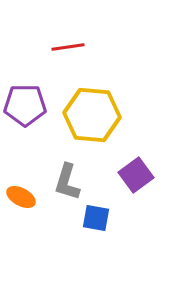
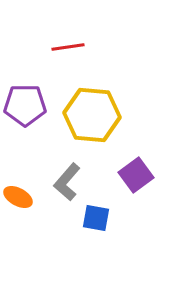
gray L-shape: rotated 24 degrees clockwise
orange ellipse: moved 3 px left
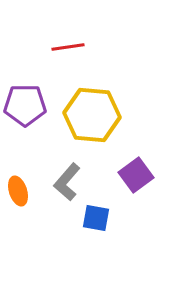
orange ellipse: moved 6 px up; rotated 44 degrees clockwise
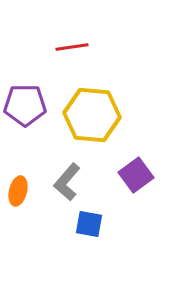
red line: moved 4 px right
orange ellipse: rotated 32 degrees clockwise
blue square: moved 7 px left, 6 px down
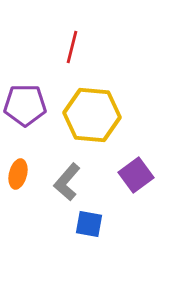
red line: rotated 68 degrees counterclockwise
orange ellipse: moved 17 px up
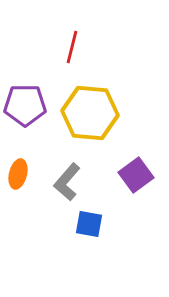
yellow hexagon: moved 2 px left, 2 px up
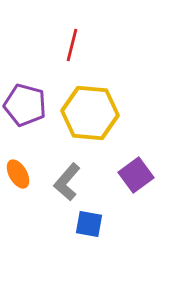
red line: moved 2 px up
purple pentagon: rotated 15 degrees clockwise
orange ellipse: rotated 44 degrees counterclockwise
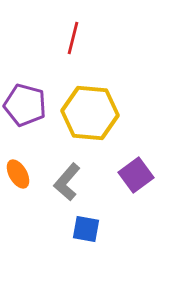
red line: moved 1 px right, 7 px up
blue square: moved 3 px left, 5 px down
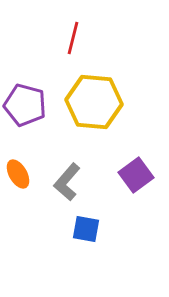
yellow hexagon: moved 4 px right, 11 px up
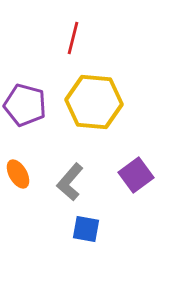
gray L-shape: moved 3 px right
